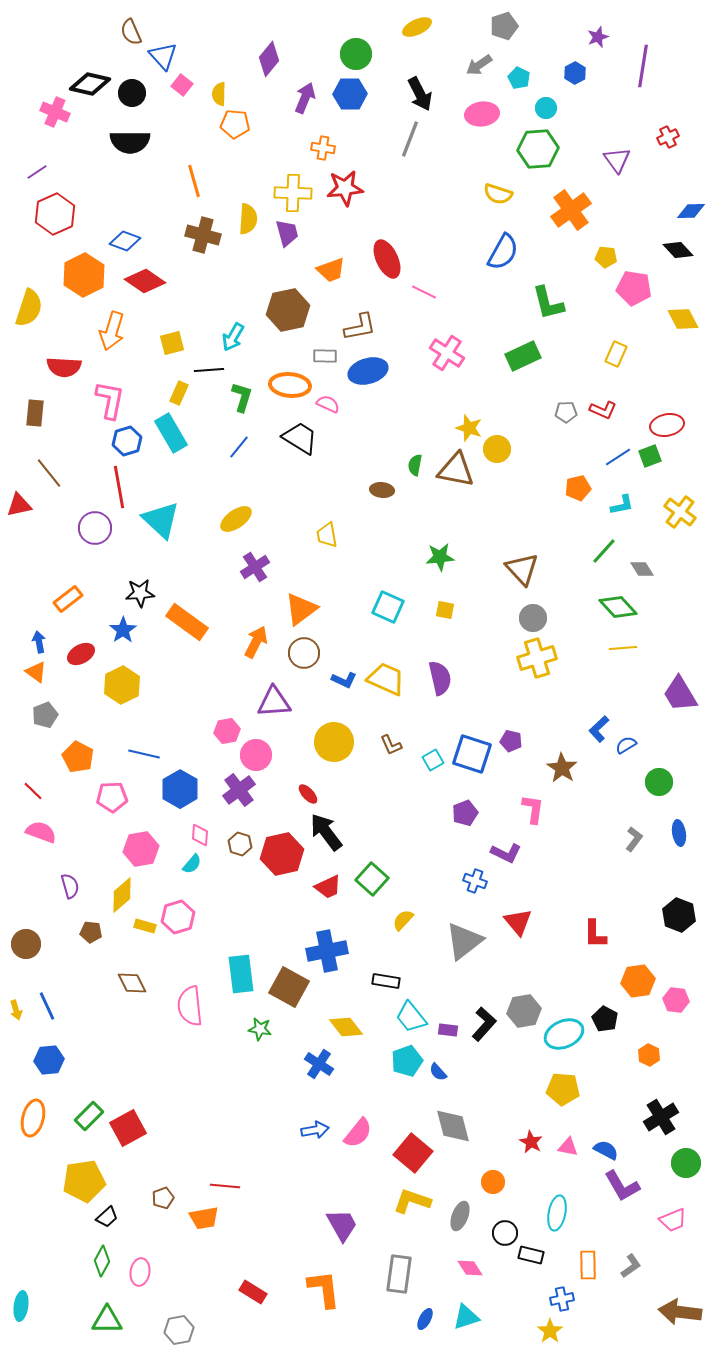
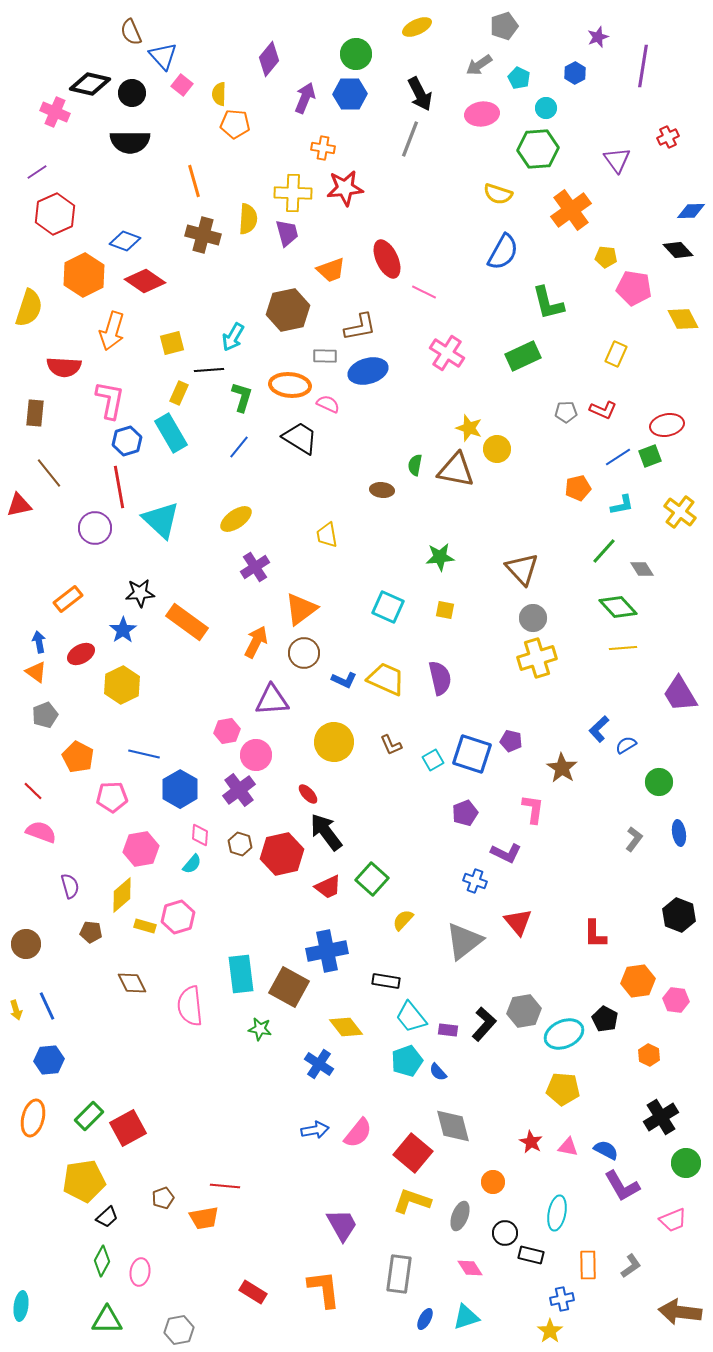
purple triangle at (274, 702): moved 2 px left, 2 px up
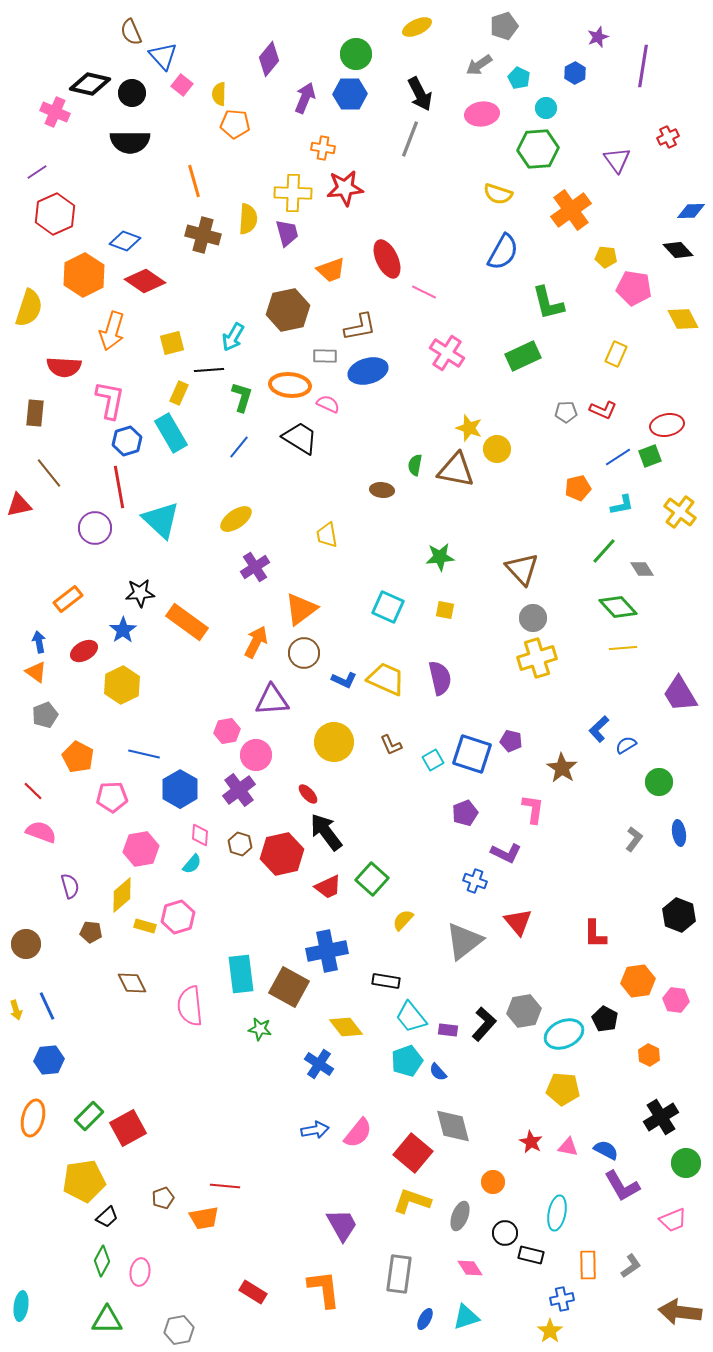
red ellipse at (81, 654): moved 3 px right, 3 px up
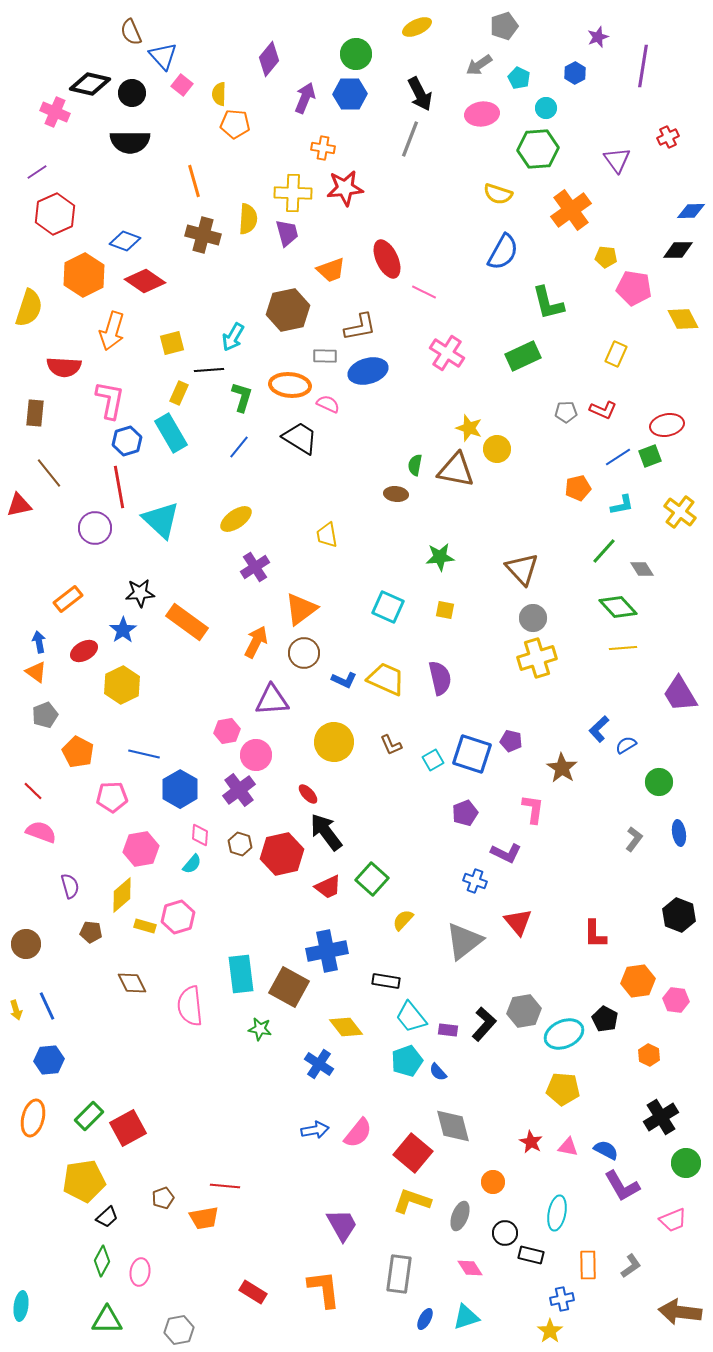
black diamond at (678, 250): rotated 48 degrees counterclockwise
brown ellipse at (382, 490): moved 14 px right, 4 px down
orange pentagon at (78, 757): moved 5 px up
